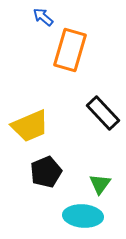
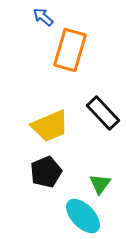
yellow trapezoid: moved 20 px right
cyan ellipse: rotated 42 degrees clockwise
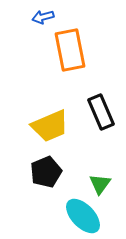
blue arrow: rotated 55 degrees counterclockwise
orange rectangle: rotated 27 degrees counterclockwise
black rectangle: moved 2 px left, 1 px up; rotated 20 degrees clockwise
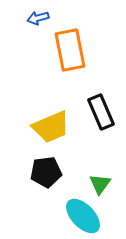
blue arrow: moved 5 px left, 1 px down
yellow trapezoid: moved 1 px right, 1 px down
black pentagon: rotated 16 degrees clockwise
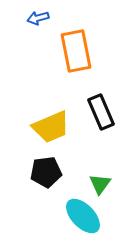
orange rectangle: moved 6 px right, 1 px down
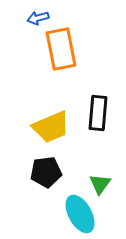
orange rectangle: moved 15 px left, 2 px up
black rectangle: moved 3 px left, 1 px down; rotated 28 degrees clockwise
cyan ellipse: moved 3 px left, 2 px up; rotated 15 degrees clockwise
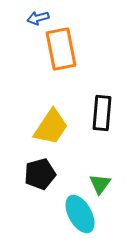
black rectangle: moved 4 px right
yellow trapezoid: rotated 33 degrees counterclockwise
black pentagon: moved 6 px left, 2 px down; rotated 8 degrees counterclockwise
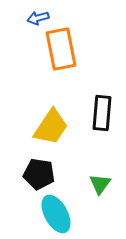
black pentagon: moved 1 px left; rotated 24 degrees clockwise
cyan ellipse: moved 24 px left
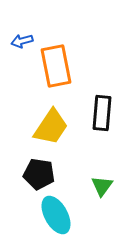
blue arrow: moved 16 px left, 23 px down
orange rectangle: moved 5 px left, 17 px down
green triangle: moved 2 px right, 2 px down
cyan ellipse: moved 1 px down
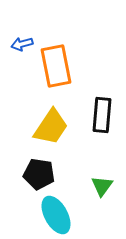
blue arrow: moved 3 px down
black rectangle: moved 2 px down
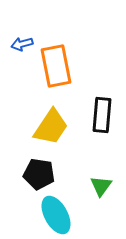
green triangle: moved 1 px left
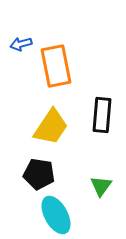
blue arrow: moved 1 px left
